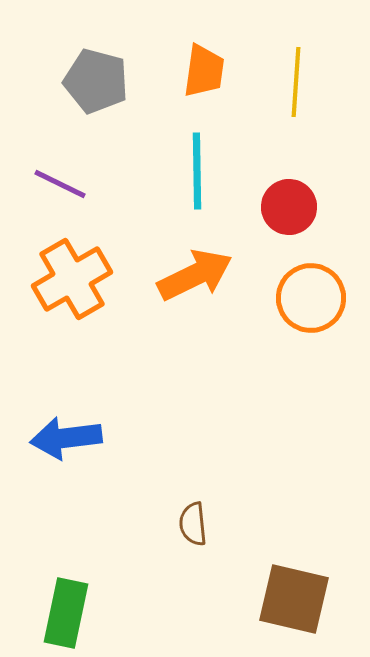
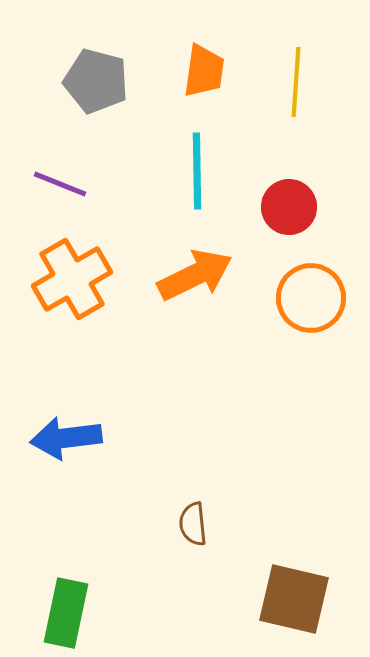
purple line: rotated 4 degrees counterclockwise
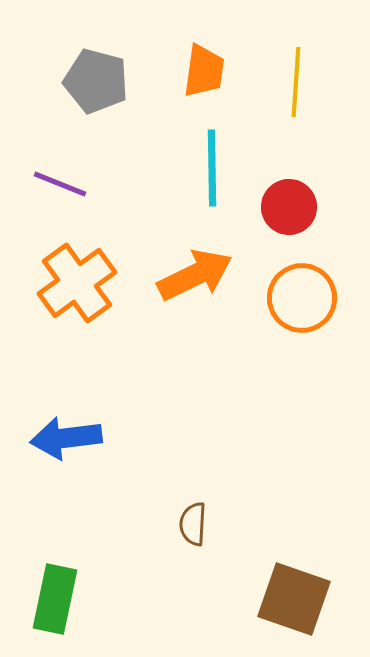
cyan line: moved 15 px right, 3 px up
orange cross: moved 5 px right, 4 px down; rotated 6 degrees counterclockwise
orange circle: moved 9 px left
brown semicircle: rotated 9 degrees clockwise
brown square: rotated 6 degrees clockwise
green rectangle: moved 11 px left, 14 px up
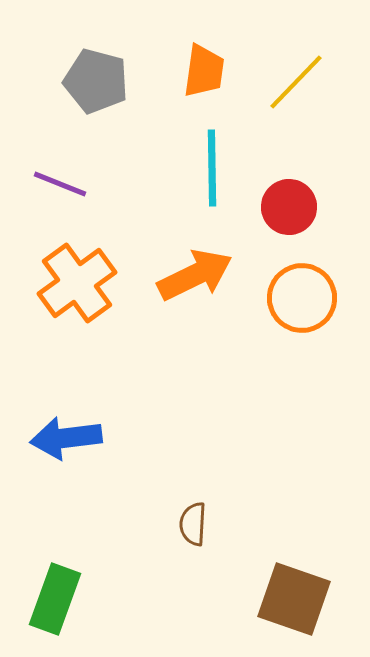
yellow line: rotated 40 degrees clockwise
green rectangle: rotated 8 degrees clockwise
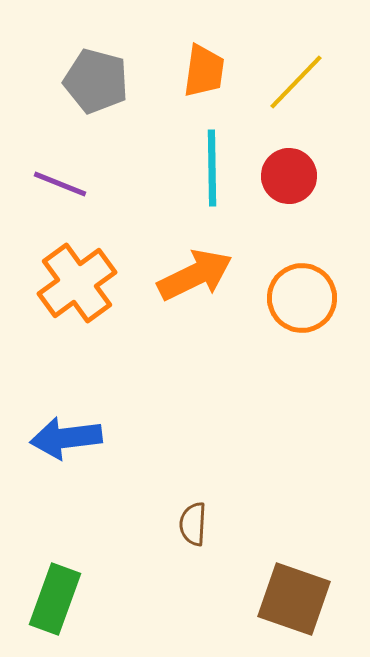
red circle: moved 31 px up
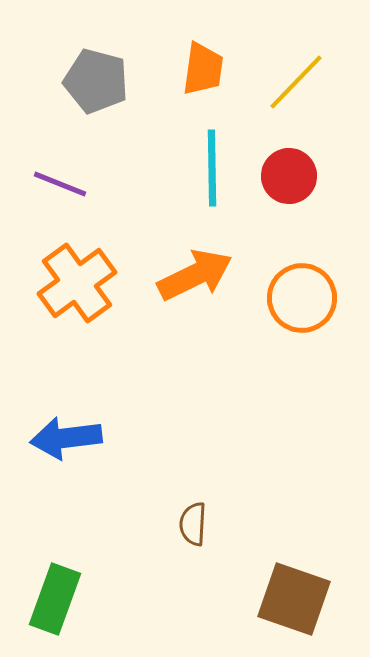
orange trapezoid: moved 1 px left, 2 px up
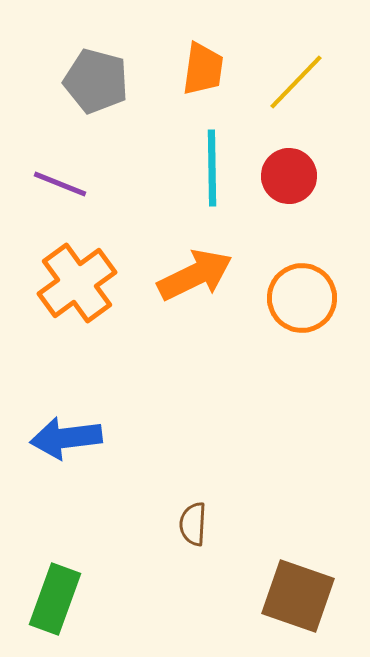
brown square: moved 4 px right, 3 px up
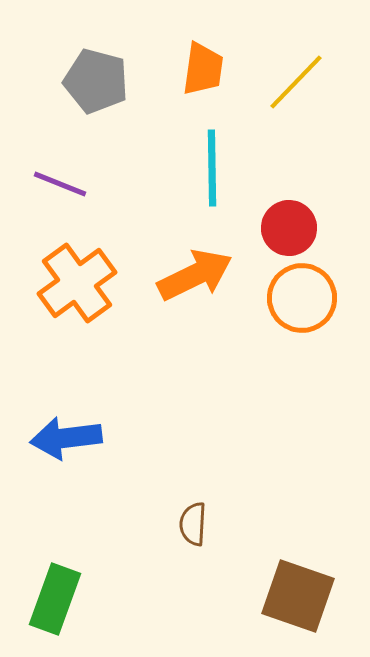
red circle: moved 52 px down
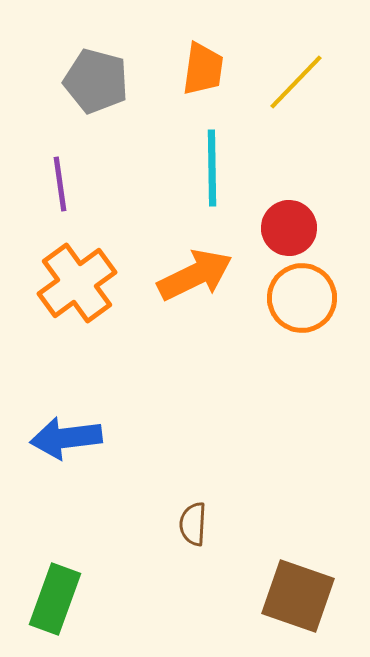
purple line: rotated 60 degrees clockwise
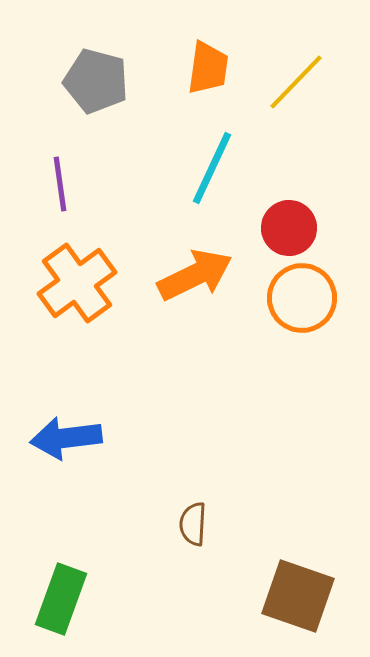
orange trapezoid: moved 5 px right, 1 px up
cyan line: rotated 26 degrees clockwise
green rectangle: moved 6 px right
